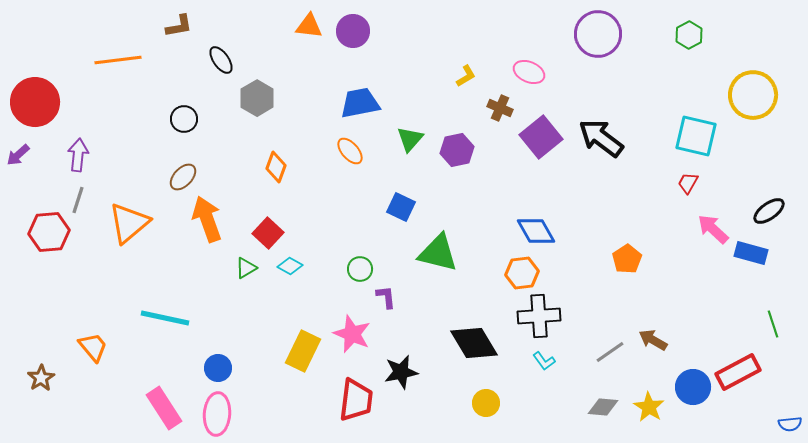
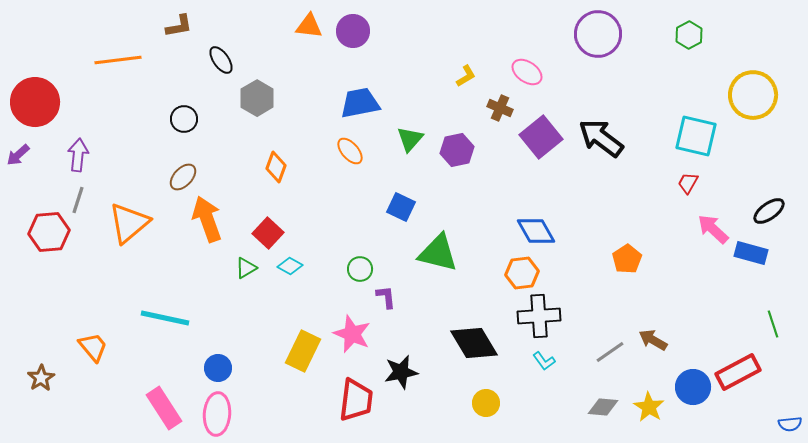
pink ellipse at (529, 72): moved 2 px left; rotated 12 degrees clockwise
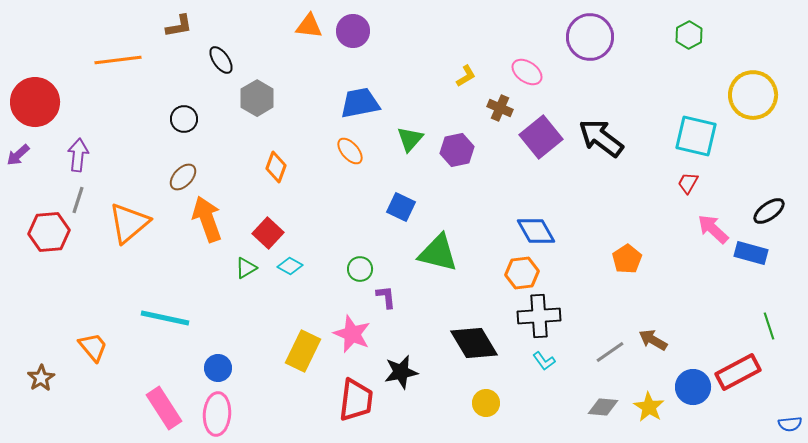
purple circle at (598, 34): moved 8 px left, 3 px down
green line at (773, 324): moved 4 px left, 2 px down
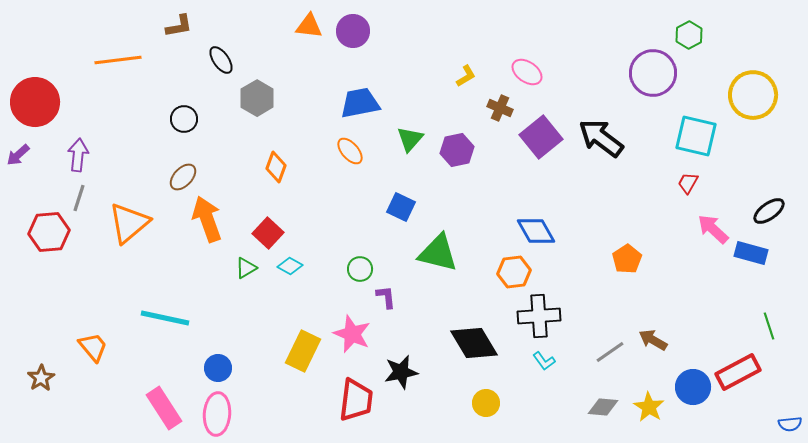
purple circle at (590, 37): moved 63 px right, 36 px down
gray line at (78, 200): moved 1 px right, 2 px up
orange hexagon at (522, 273): moved 8 px left, 1 px up
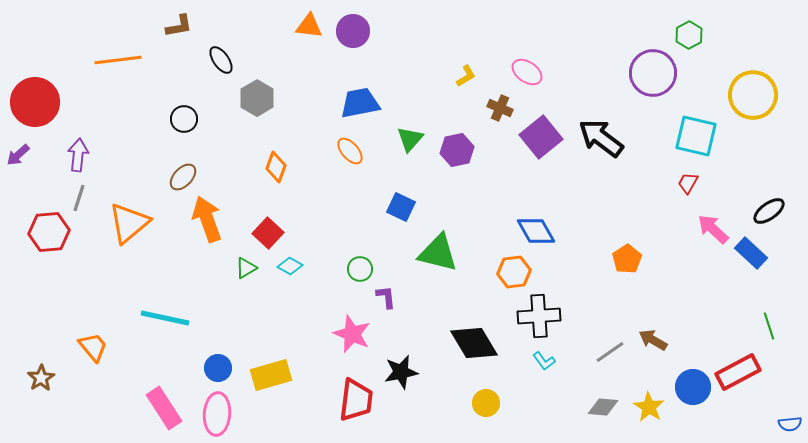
blue rectangle at (751, 253): rotated 28 degrees clockwise
yellow rectangle at (303, 351): moved 32 px left, 24 px down; rotated 48 degrees clockwise
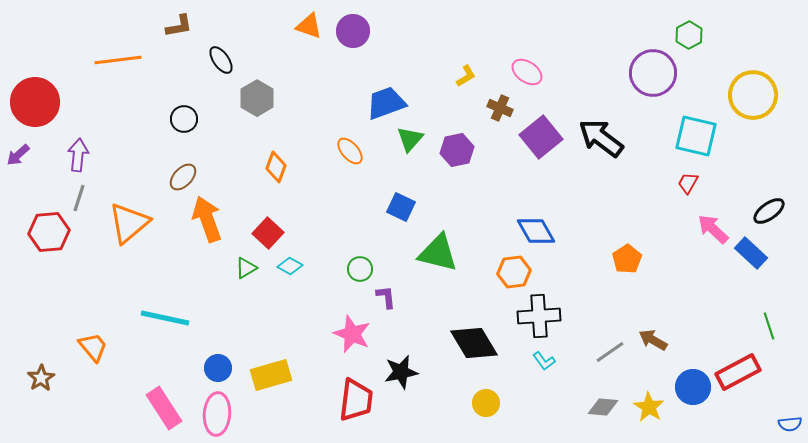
orange triangle at (309, 26): rotated 12 degrees clockwise
blue trapezoid at (360, 103): moved 26 px right; rotated 9 degrees counterclockwise
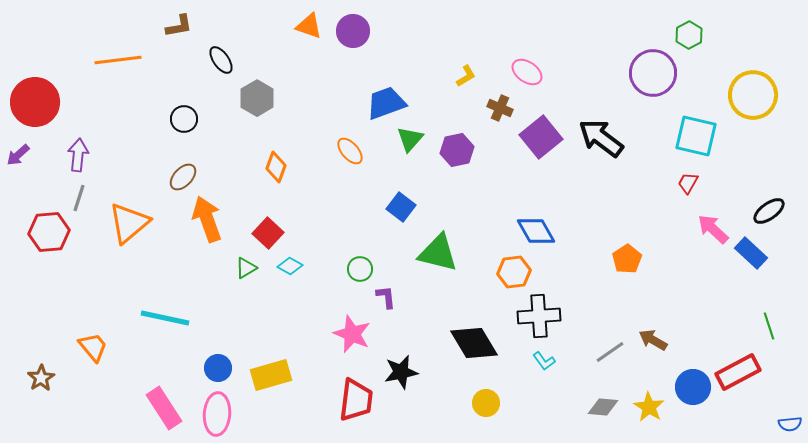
blue square at (401, 207): rotated 12 degrees clockwise
